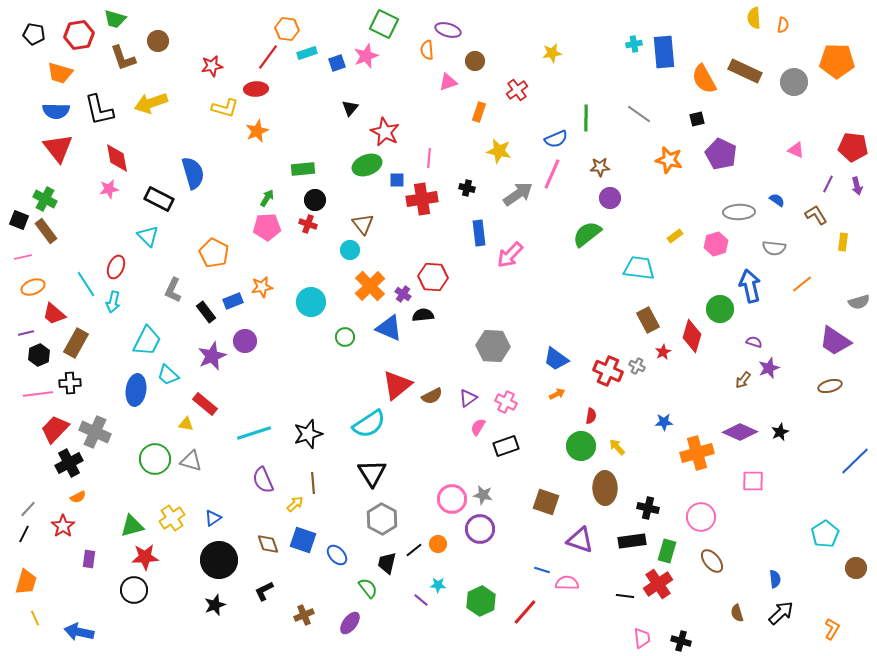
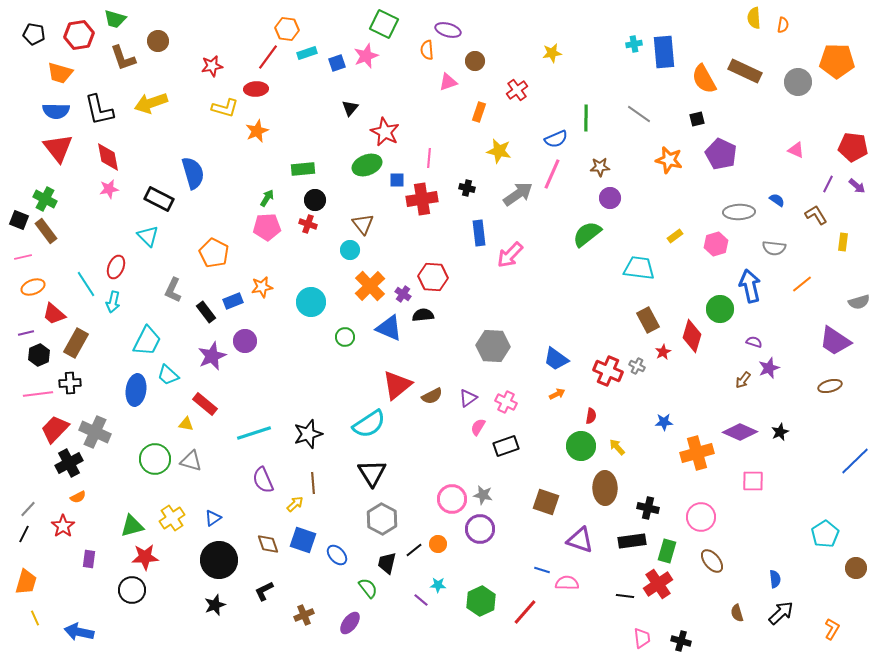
gray circle at (794, 82): moved 4 px right
red diamond at (117, 158): moved 9 px left, 1 px up
purple arrow at (857, 186): rotated 36 degrees counterclockwise
black circle at (134, 590): moved 2 px left
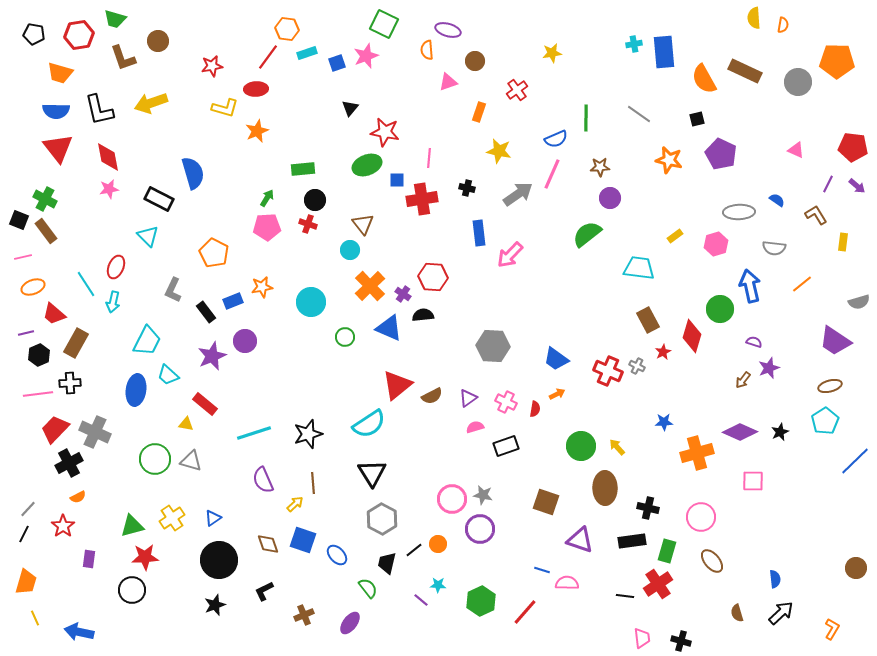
red star at (385, 132): rotated 16 degrees counterclockwise
red semicircle at (591, 416): moved 56 px left, 7 px up
pink semicircle at (478, 427): moved 3 px left; rotated 42 degrees clockwise
cyan pentagon at (825, 534): moved 113 px up
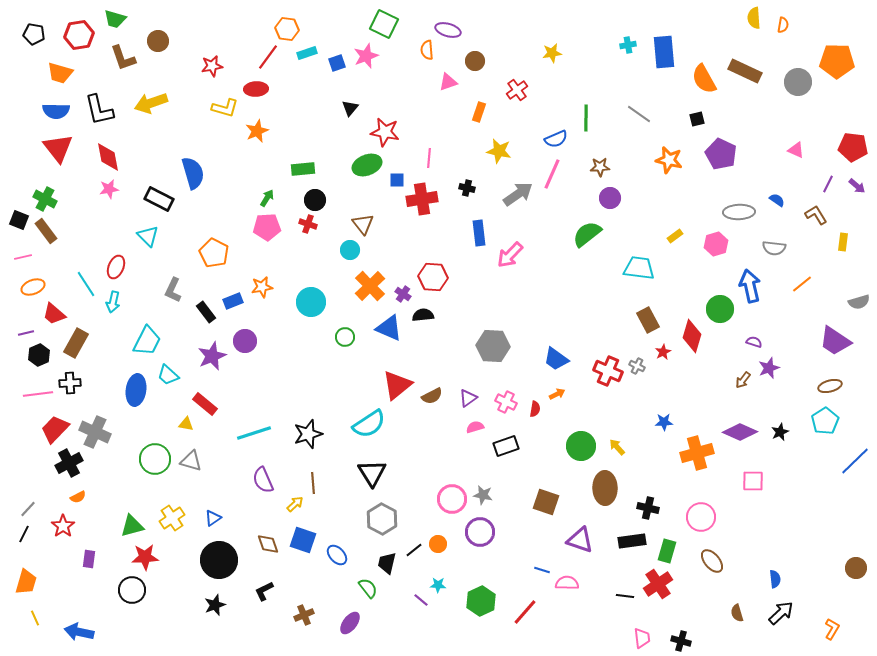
cyan cross at (634, 44): moved 6 px left, 1 px down
purple circle at (480, 529): moved 3 px down
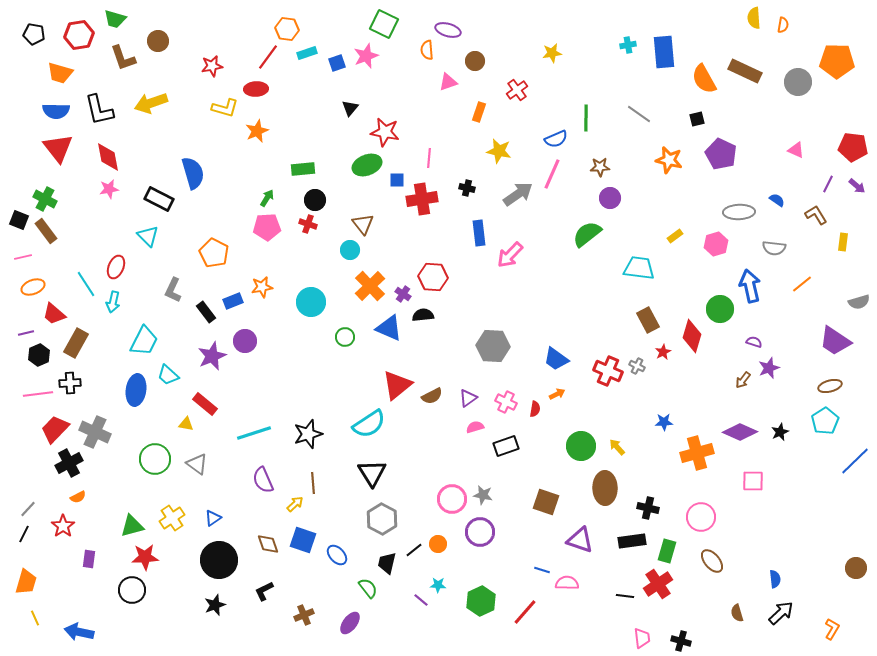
cyan trapezoid at (147, 341): moved 3 px left
gray triangle at (191, 461): moved 6 px right, 3 px down; rotated 20 degrees clockwise
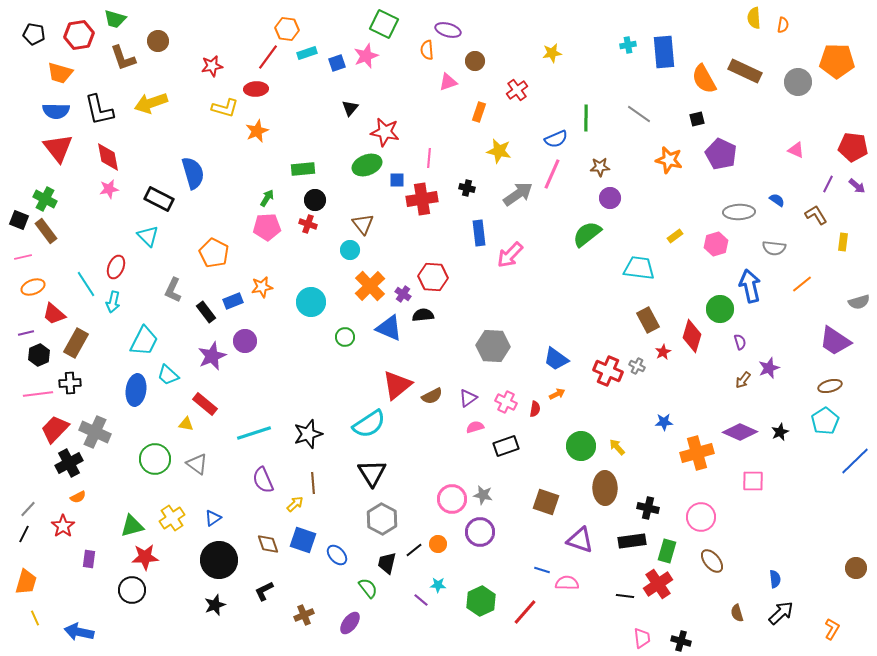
purple semicircle at (754, 342): moved 14 px left; rotated 56 degrees clockwise
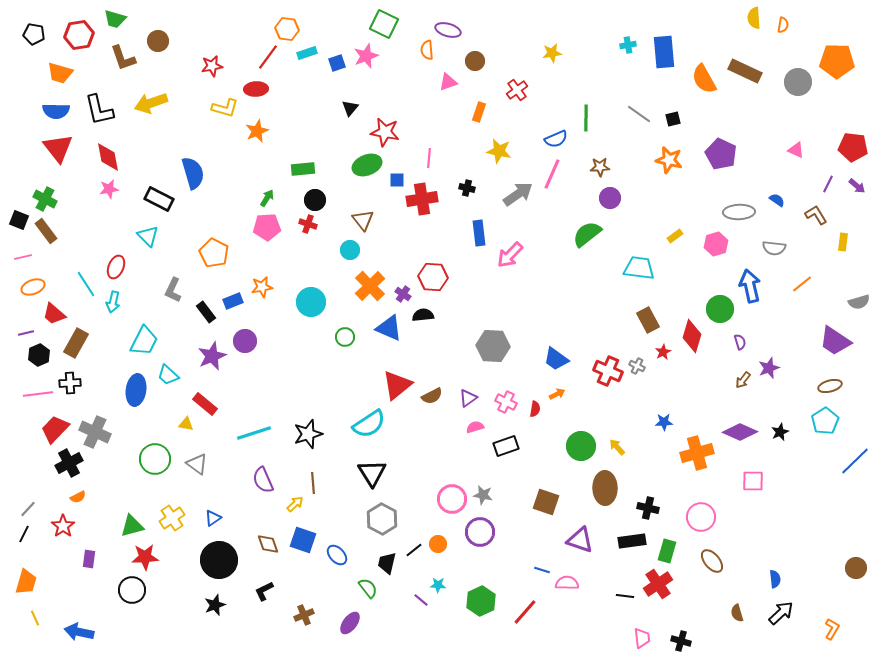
black square at (697, 119): moved 24 px left
brown triangle at (363, 224): moved 4 px up
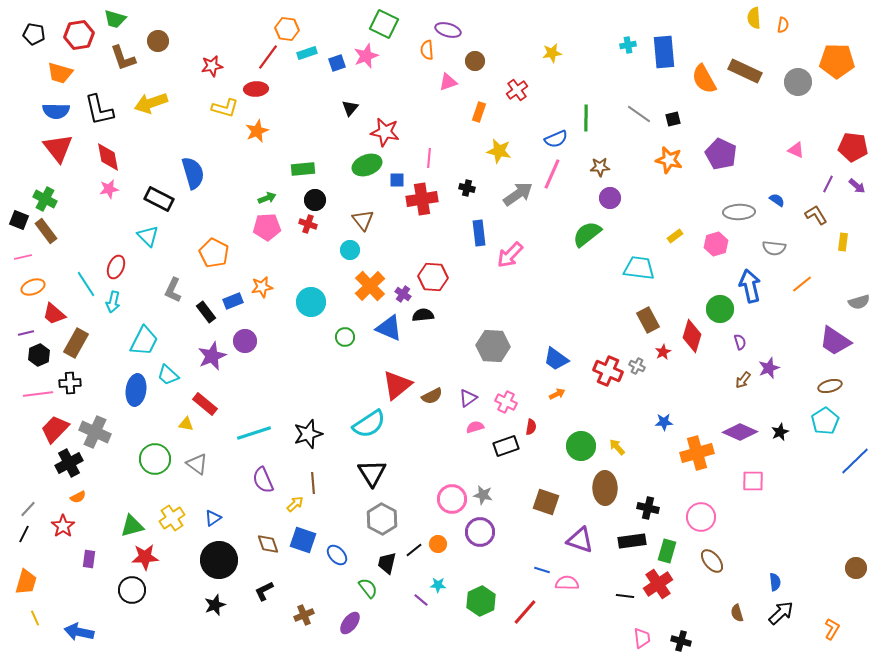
green arrow at (267, 198): rotated 36 degrees clockwise
red semicircle at (535, 409): moved 4 px left, 18 px down
blue semicircle at (775, 579): moved 3 px down
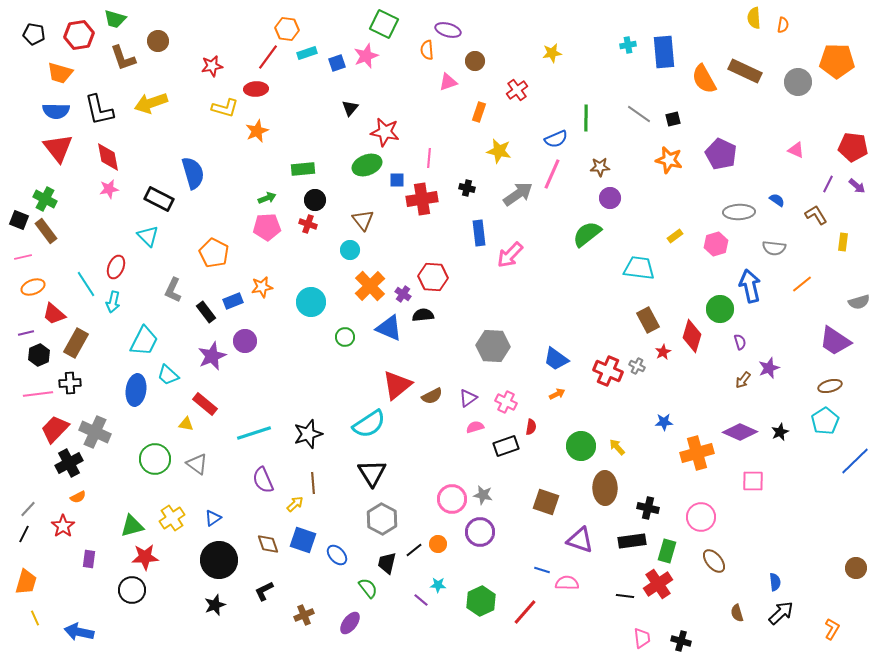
brown ellipse at (712, 561): moved 2 px right
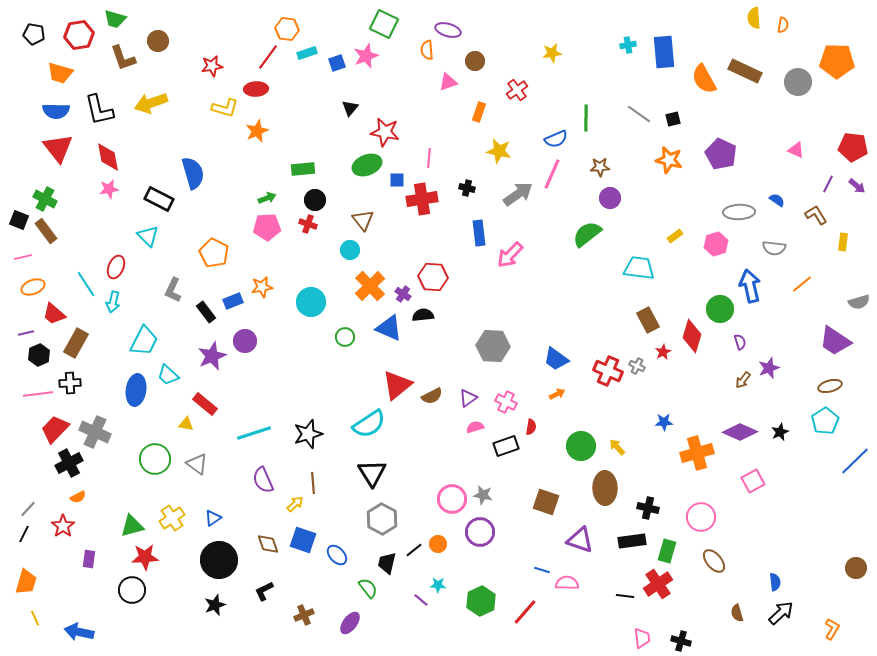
pink square at (753, 481): rotated 30 degrees counterclockwise
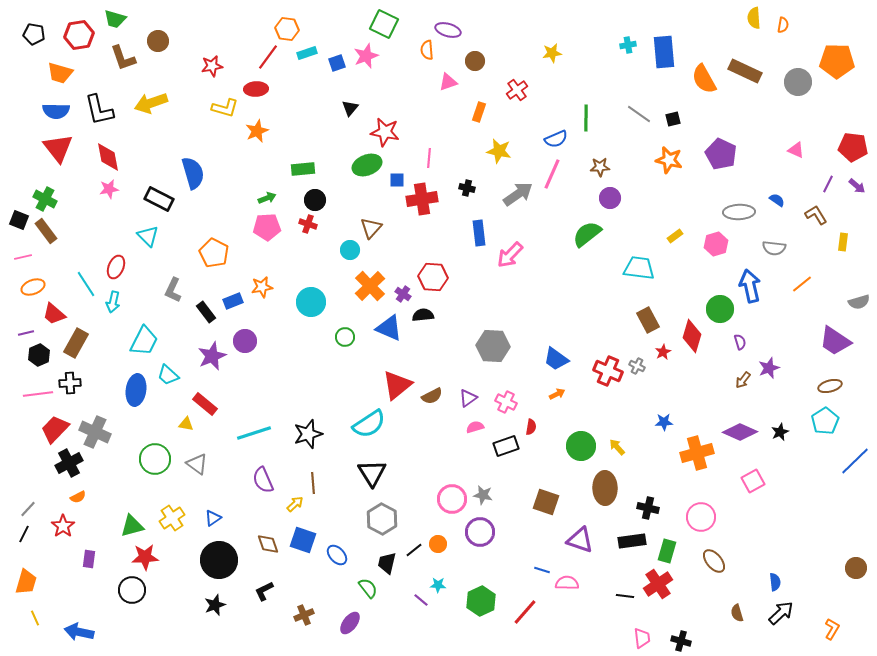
brown triangle at (363, 220): moved 8 px right, 8 px down; rotated 20 degrees clockwise
